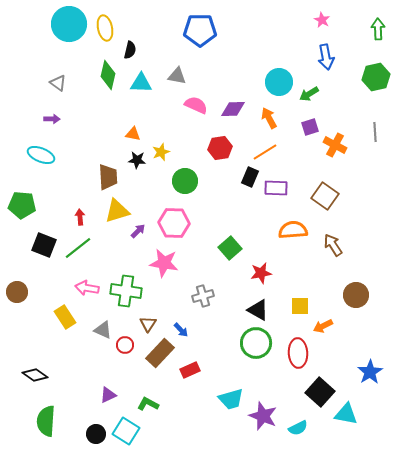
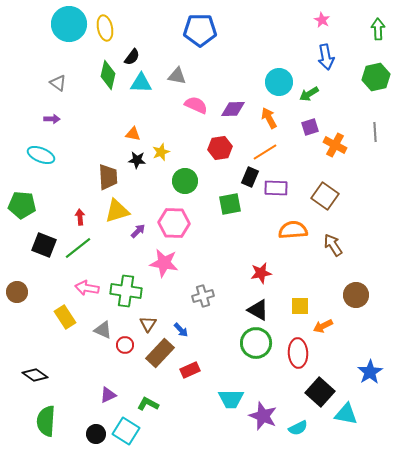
black semicircle at (130, 50): moved 2 px right, 7 px down; rotated 24 degrees clockwise
green square at (230, 248): moved 44 px up; rotated 30 degrees clockwise
cyan trapezoid at (231, 399): rotated 16 degrees clockwise
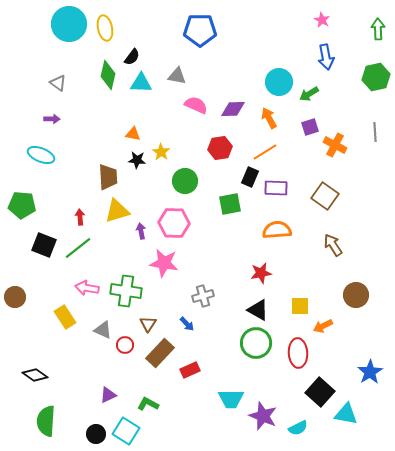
yellow star at (161, 152): rotated 18 degrees counterclockwise
orange semicircle at (293, 230): moved 16 px left
purple arrow at (138, 231): moved 3 px right; rotated 56 degrees counterclockwise
brown circle at (17, 292): moved 2 px left, 5 px down
blue arrow at (181, 330): moved 6 px right, 6 px up
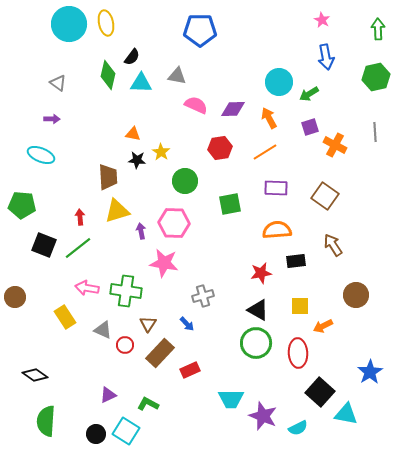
yellow ellipse at (105, 28): moved 1 px right, 5 px up
black rectangle at (250, 177): moved 46 px right, 84 px down; rotated 60 degrees clockwise
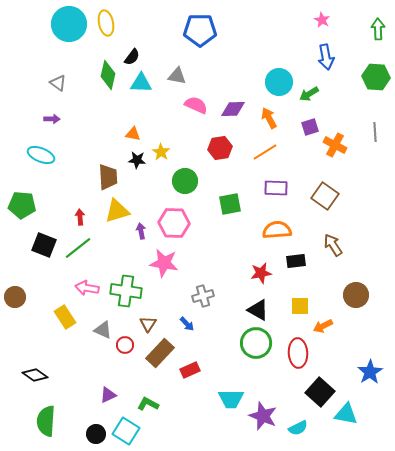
green hexagon at (376, 77): rotated 16 degrees clockwise
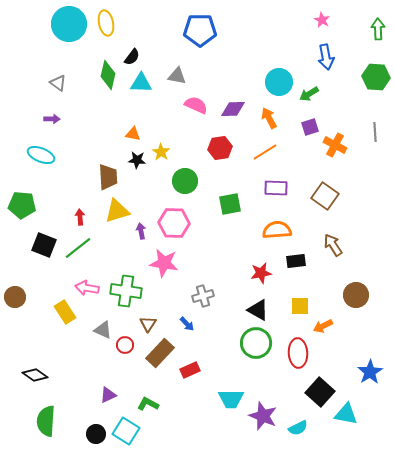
yellow rectangle at (65, 317): moved 5 px up
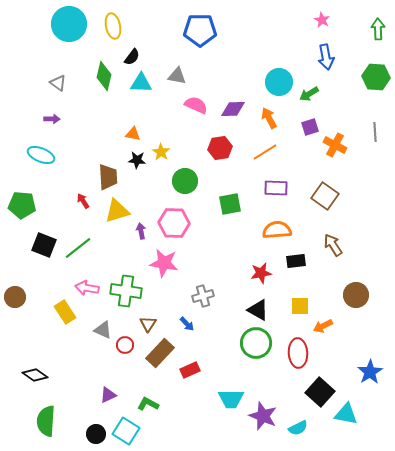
yellow ellipse at (106, 23): moved 7 px right, 3 px down
green diamond at (108, 75): moved 4 px left, 1 px down
red arrow at (80, 217): moved 3 px right, 16 px up; rotated 28 degrees counterclockwise
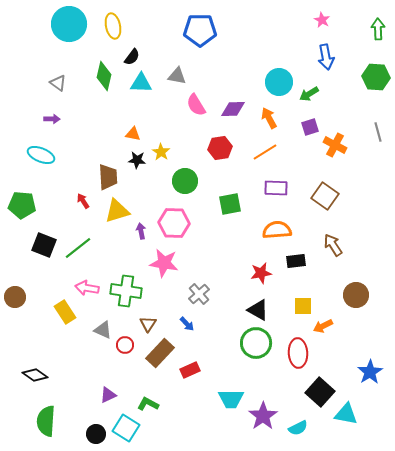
pink semicircle at (196, 105): rotated 145 degrees counterclockwise
gray line at (375, 132): moved 3 px right; rotated 12 degrees counterclockwise
gray cross at (203, 296): moved 4 px left, 2 px up; rotated 25 degrees counterclockwise
yellow square at (300, 306): moved 3 px right
purple star at (263, 416): rotated 16 degrees clockwise
cyan square at (126, 431): moved 3 px up
